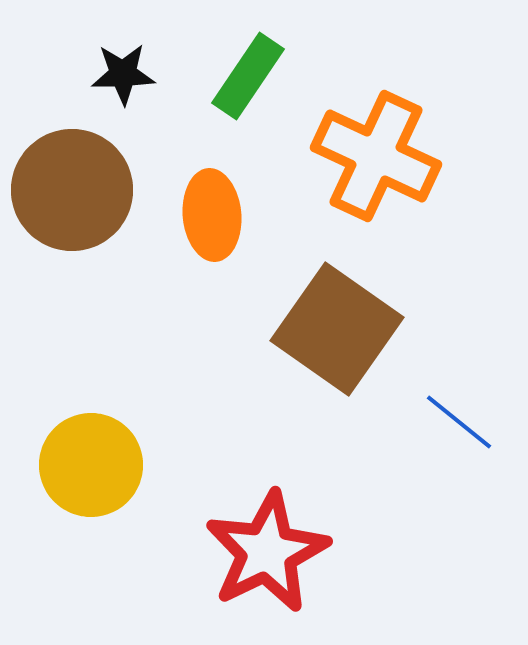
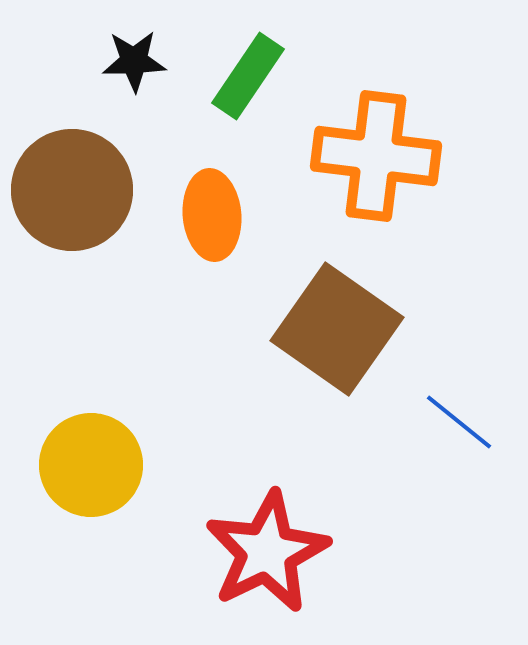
black star: moved 11 px right, 13 px up
orange cross: rotated 18 degrees counterclockwise
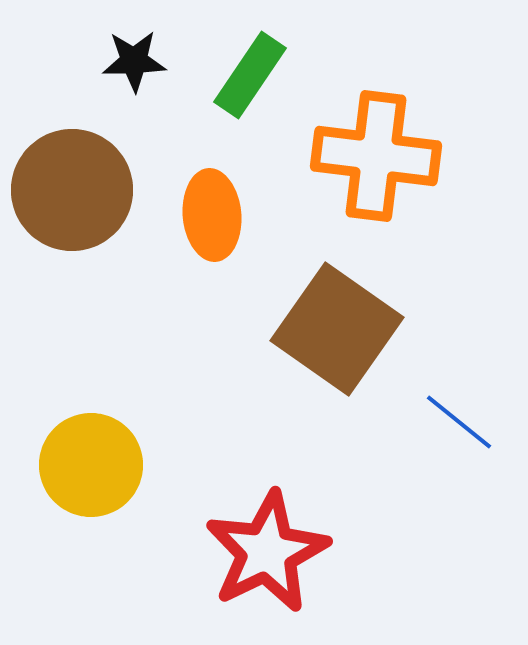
green rectangle: moved 2 px right, 1 px up
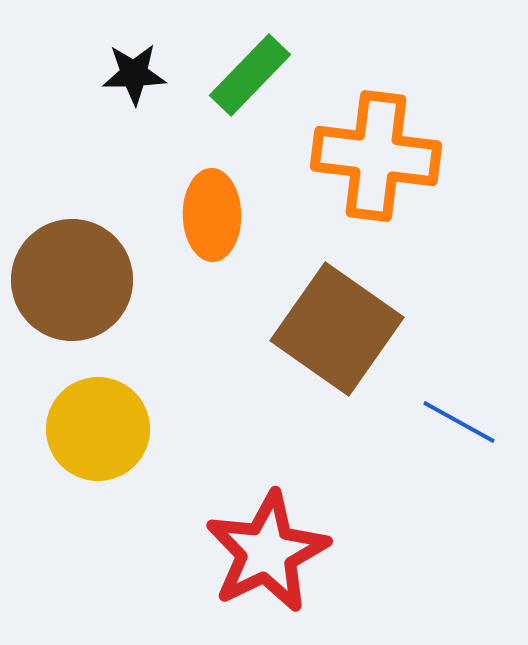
black star: moved 13 px down
green rectangle: rotated 10 degrees clockwise
brown circle: moved 90 px down
orange ellipse: rotated 4 degrees clockwise
blue line: rotated 10 degrees counterclockwise
yellow circle: moved 7 px right, 36 px up
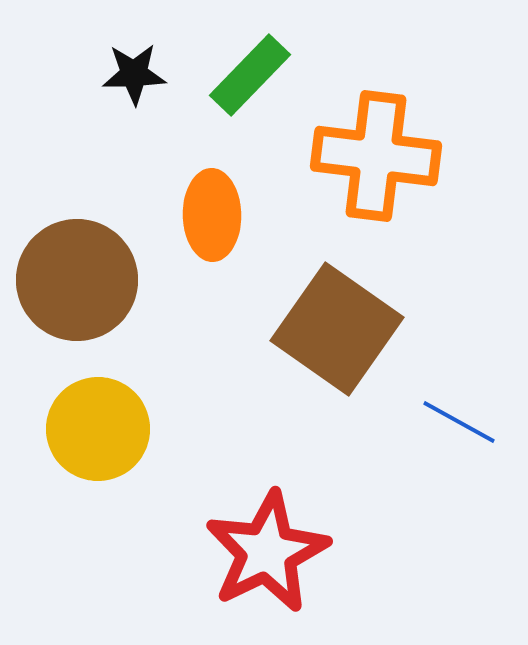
brown circle: moved 5 px right
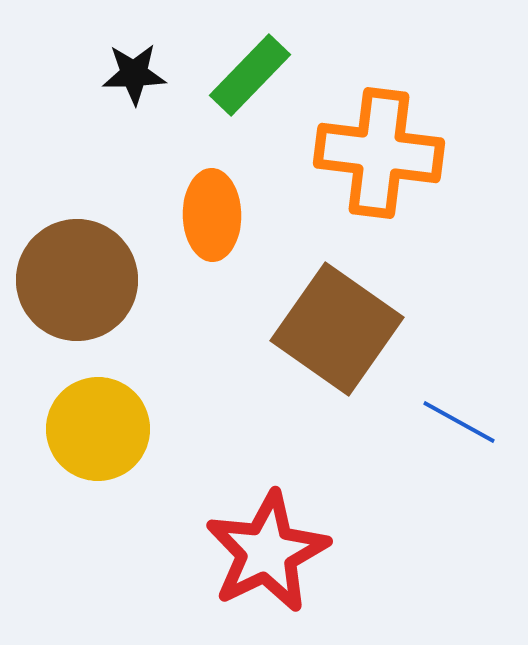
orange cross: moved 3 px right, 3 px up
